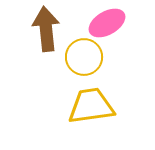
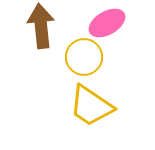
brown arrow: moved 5 px left, 3 px up
yellow trapezoid: rotated 138 degrees counterclockwise
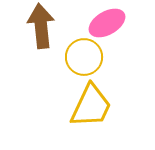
yellow trapezoid: rotated 99 degrees counterclockwise
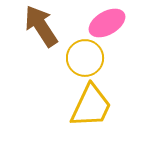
brown arrow: rotated 27 degrees counterclockwise
yellow circle: moved 1 px right, 1 px down
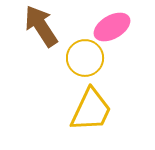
pink ellipse: moved 5 px right, 4 px down
yellow trapezoid: moved 4 px down
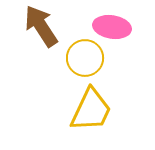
pink ellipse: rotated 39 degrees clockwise
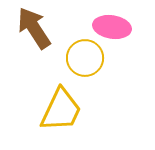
brown arrow: moved 7 px left, 2 px down
yellow trapezoid: moved 30 px left
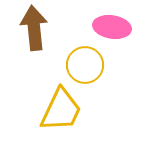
brown arrow: rotated 27 degrees clockwise
yellow circle: moved 7 px down
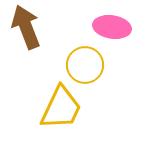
brown arrow: moved 8 px left, 1 px up; rotated 15 degrees counterclockwise
yellow trapezoid: moved 2 px up
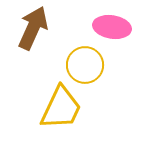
brown arrow: moved 7 px right, 1 px down; rotated 45 degrees clockwise
